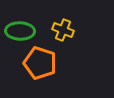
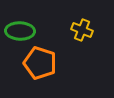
yellow cross: moved 19 px right
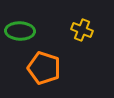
orange pentagon: moved 4 px right, 5 px down
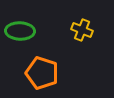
orange pentagon: moved 2 px left, 5 px down
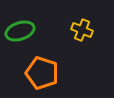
green ellipse: rotated 20 degrees counterclockwise
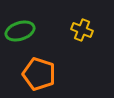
orange pentagon: moved 3 px left, 1 px down
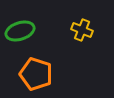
orange pentagon: moved 3 px left
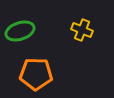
orange pentagon: rotated 16 degrees counterclockwise
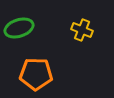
green ellipse: moved 1 px left, 3 px up
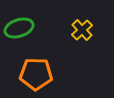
yellow cross: rotated 25 degrees clockwise
